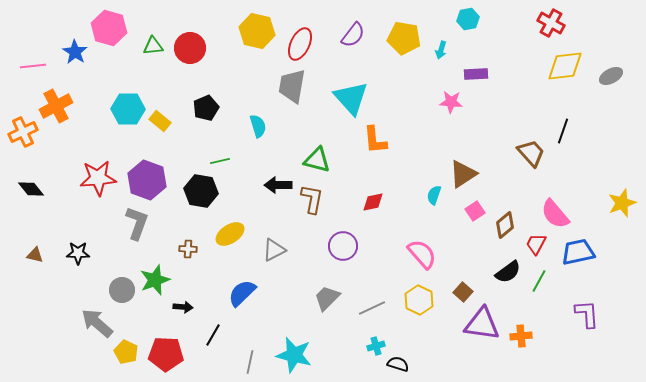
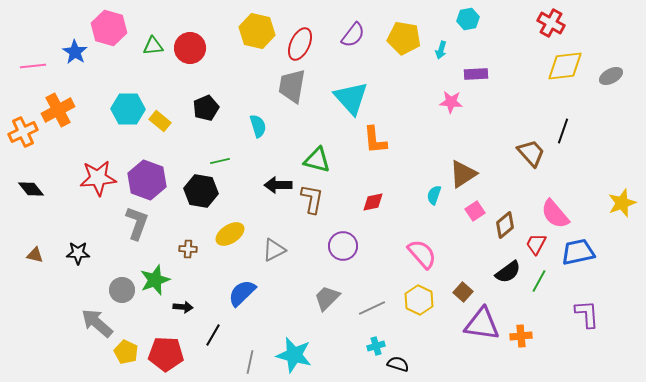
orange cross at (56, 106): moved 2 px right, 4 px down
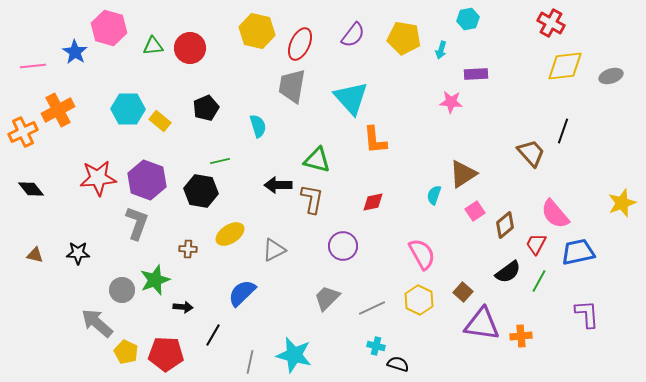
gray ellipse at (611, 76): rotated 10 degrees clockwise
pink semicircle at (422, 254): rotated 12 degrees clockwise
cyan cross at (376, 346): rotated 30 degrees clockwise
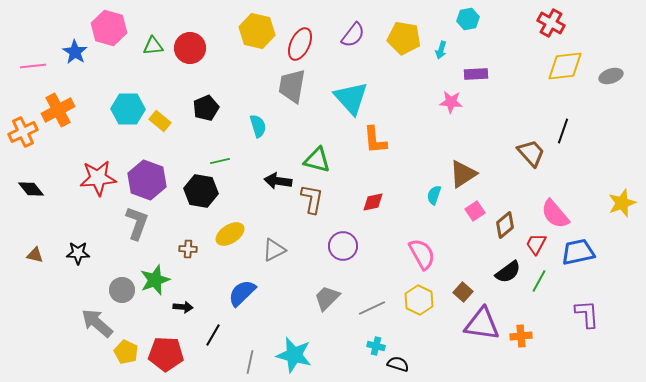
black arrow at (278, 185): moved 4 px up; rotated 8 degrees clockwise
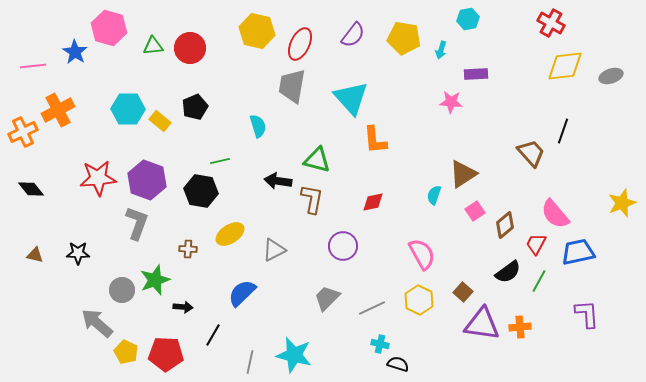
black pentagon at (206, 108): moved 11 px left, 1 px up
orange cross at (521, 336): moved 1 px left, 9 px up
cyan cross at (376, 346): moved 4 px right, 2 px up
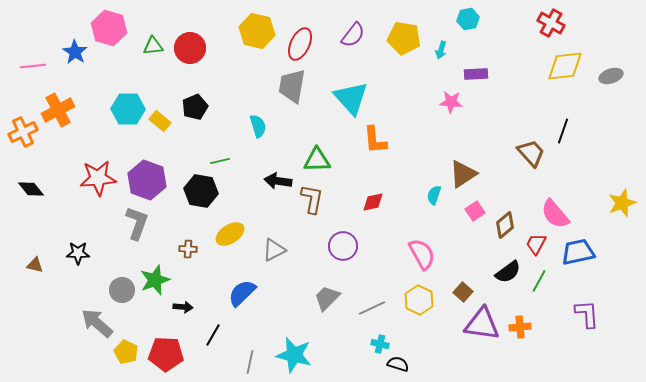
green triangle at (317, 160): rotated 16 degrees counterclockwise
brown triangle at (35, 255): moved 10 px down
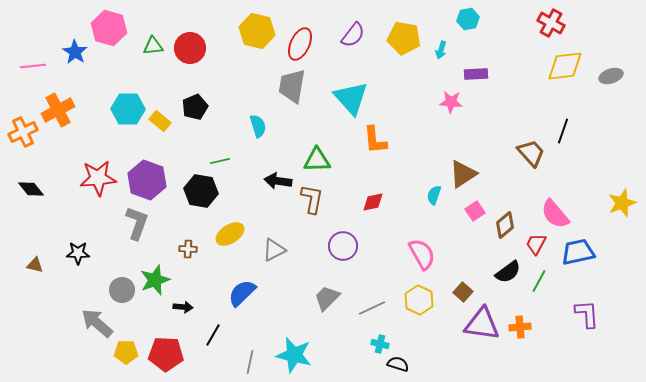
yellow pentagon at (126, 352): rotated 25 degrees counterclockwise
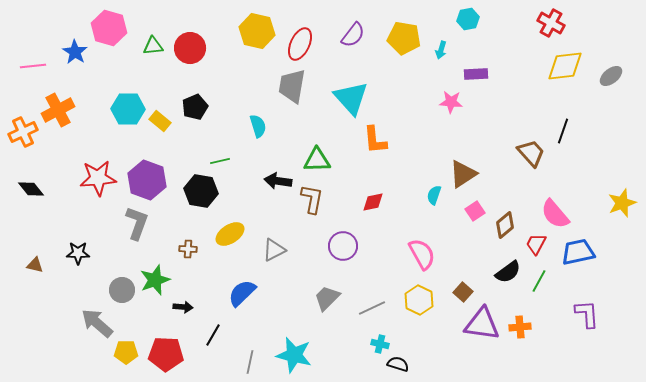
gray ellipse at (611, 76): rotated 20 degrees counterclockwise
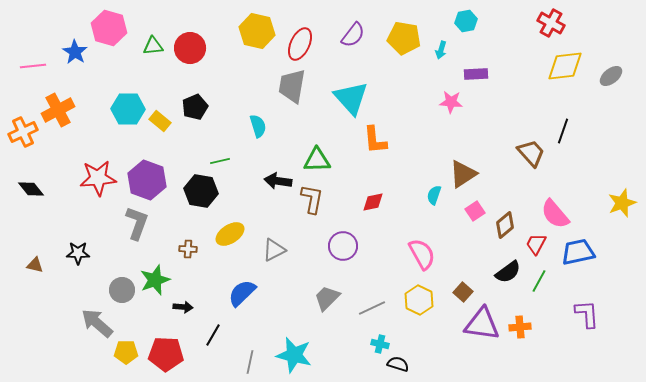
cyan hexagon at (468, 19): moved 2 px left, 2 px down
